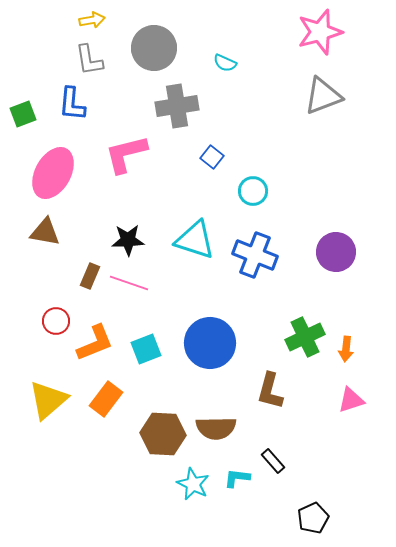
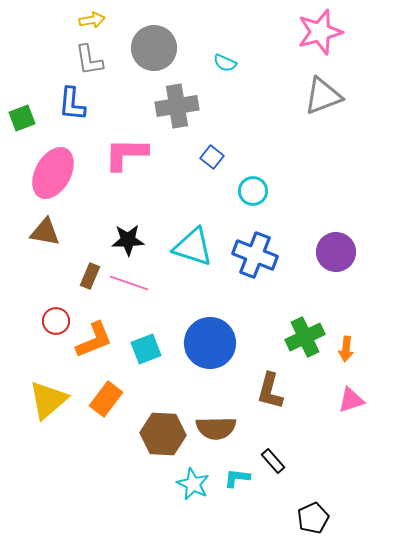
green square: moved 1 px left, 4 px down
pink L-shape: rotated 15 degrees clockwise
cyan triangle: moved 2 px left, 7 px down
orange L-shape: moved 1 px left, 3 px up
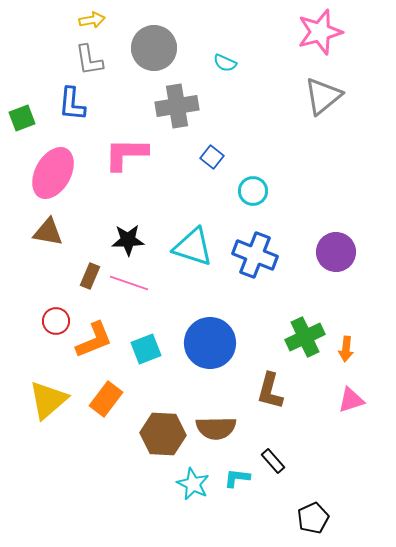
gray triangle: rotated 18 degrees counterclockwise
brown triangle: moved 3 px right
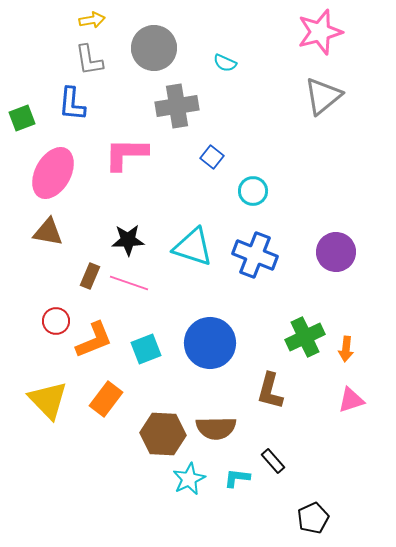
yellow triangle: rotated 33 degrees counterclockwise
cyan star: moved 4 px left, 5 px up; rotated 20 degrees clockwise
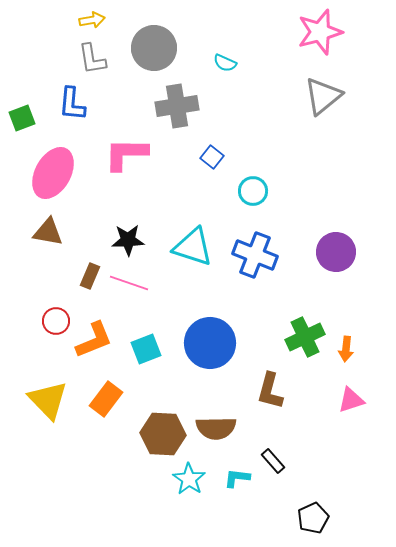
gray L-shape: moved 3 px right, 1 px up
cyan star: rotated 12 degrees counterclockwise
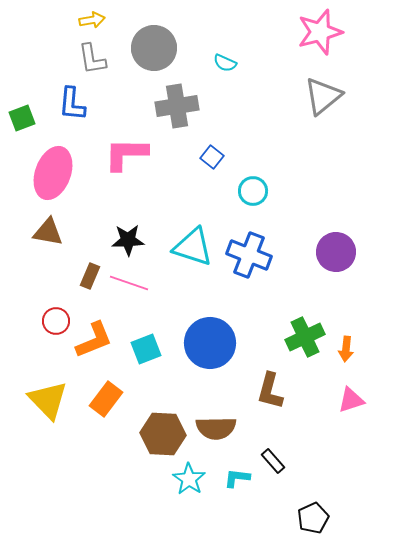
pink ellipse: rotated 9 degrees counterclockwise
blue cross: moved 6 px left
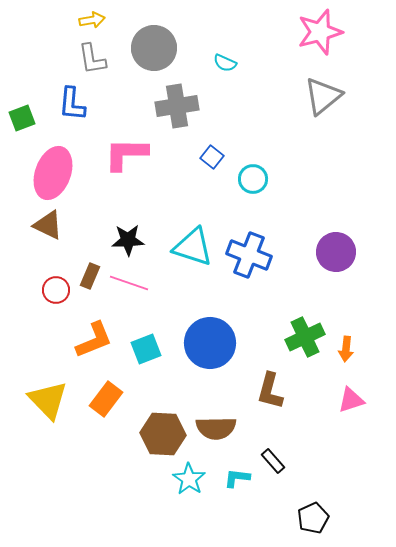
cyan circle: moved 12 px up
brown triangle: moved 7 px up; rotated 16 degrees clockwise
red circle: moved 31 px up
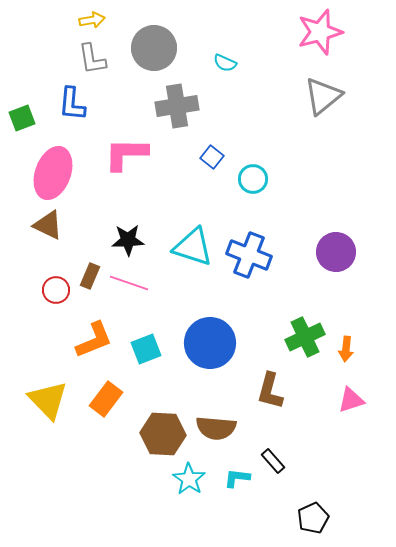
brown semicircle: rotated 6 degrees clockwise
